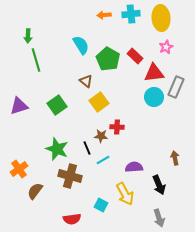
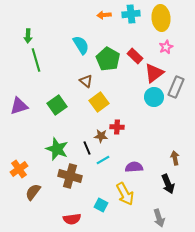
red triangle: rotated 30 degrees counterclockwise
black arrow: moved 9 px right, 1 px up
brown semicircle: moved 2 px left, 1 px down
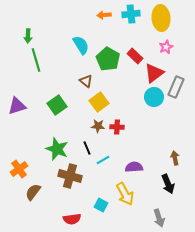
purple triangle: moved 2 px left
brown star: moved 3 px left, 10 px up
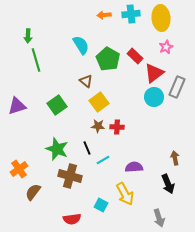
gray rectangle: moved 1 px right
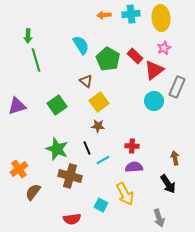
pink star: moved 2 px left, 1 px down
red triangle: moved 3 px up
cyan circle: moved 4 px down
red cross: moved 15 px right, 19 px down
black arrow: rotated 12 degrees counterclockwise
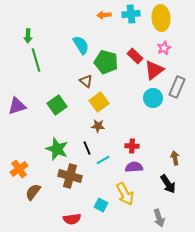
green pentagon: moved 2 px left, 3 px down; rotated 15 degrees counterclockwise
cyan circle: moved 1 px left, 3 px up
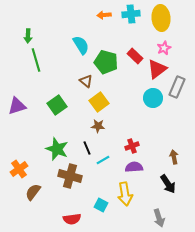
red triangle: moved 3 px right, 1 px up
red cross: rotated 24 degrees counterclockwise
brown arrow: moved 1 px left, 1 px up
yellow arrow: rotated 20 degrees clockwise
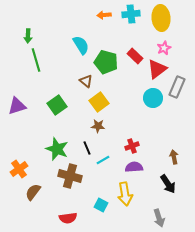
red semicircle: moved 4 px left, 1 px up
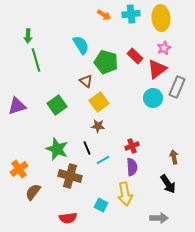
orange arrow: rotated 144 degrees counterclockwise
purple semicircle: moved 2 px left; rotated 90 degrees clockwise
gray arrow: rotated 72 degrees counterclockwise
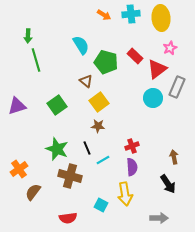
pink star: moved 6 px right
